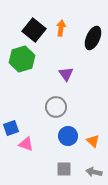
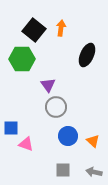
black ellipse: moved 6 px left, 17 px down
green hexagon: rotated 15 degrees clockwise
purple triangle: moved 18 px left, 11 px down
blue square: rotated 21 degrees clockwise
gray square: moved 1 px left, 1 px down
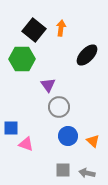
black ellipse: rotated 20 degrees clockwise
gray circle: moved 3 px right
gray arrow: moved 7 px left, 1 px down
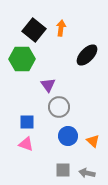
blue square: moved 16 px right, 6 px up
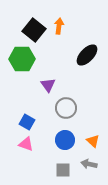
orange arrow: moved 2 px left, 2 px up
gray circle: moved 7 px right, 1 px down
blue square: rotated 28 degrees clockwise
blue circle: moved 3 px left, 4 px down
gray arrow: moved 2 px right, 9 px up
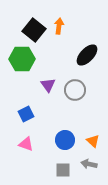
gray circle: moved 9 px right, 18 px up
blue square: moved 1 px left, 8 px up; rotated 35 degrees clockwise
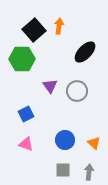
black square: rotated 10 degrees clockwise
black ellipse: moved 2 px left, 3 px up
purple triangle: moved 2 px right, 1 px down
gray circle: moved 2 px right, 1 px down
orange triangle: moved 1 px right, 2 px down
gray arrow: moved 8 px down; rotated 84 degrees clockwise
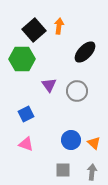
purple triangle: moved 1 px left, 1 px up
blue circle: moved 6 px right
gray arrow: moved 3 px right
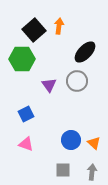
gray circle: moved 10 px up
